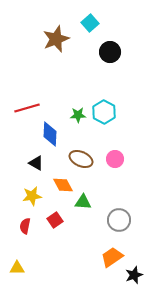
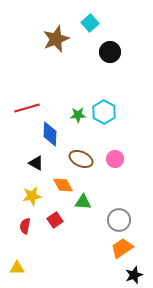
orange trapezoid: moved 10 px right, 9 px up
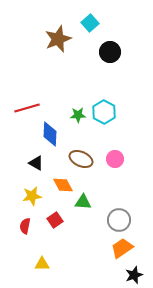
brown star: moved 2 px right
yellow triangle: moved 25 px right, 4 px up
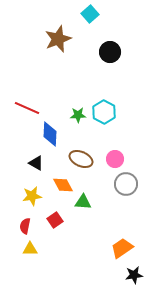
cyan square: moved 9 px up
red line: rotated 40 degrees clockwise
gray circle: moved 7 px right, 36 px up
yellow triangle: moved 12 px left, 15 px up
black star: rotated 12 degrees clockwise
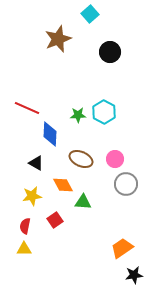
yellow triangle: moved 6 px left
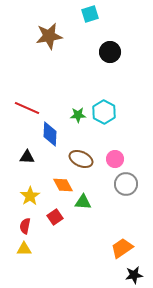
cyan square: rotated 24 degrees clockwise
brown star: moved 9 px left, 3 px up; rotated 12 degrees clockwise
black triangle: moved 9 px left, 6 px up; rotated 28 degrees counterclockwise
yellow star: moved 2 px left; rotated 24 degrees counterclockwise
red square: moved 3 px up
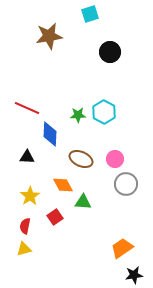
yellow triangle: rotated 14 degrees counterclockwise
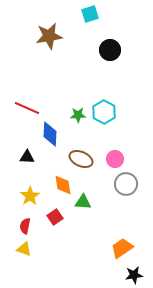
black circle: moved 2 px up
orange diamond: rotated 20 degrees clockwise
yellow triangle: rotated 35 degrees clockwise
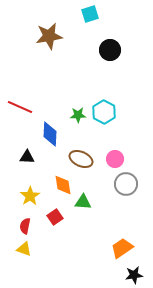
red line: moved 7 px left, 1 px up
